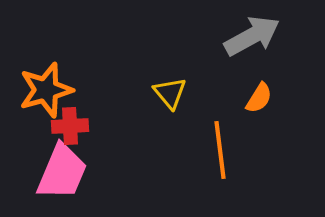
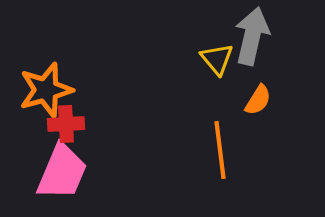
gray arrow: rotated 48 degrees counterclockwise
yellow triangle: moved 47 px right, 34 px up
orange semicircle: moved 1 px left, 2 px down
red cross: moved 4 px left, 2 px up
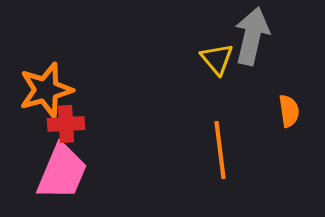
orange semicircle: moved 31 px right, 11 px down; rotated 40 degrees counterclockwise
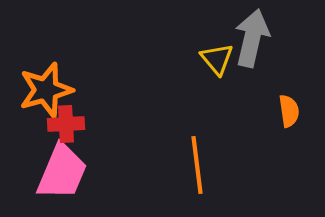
gray arrow: moved 2 px down
orange line: moved 23 px left, 15 px down
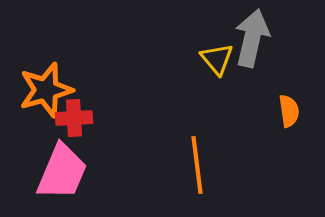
red cross: moved 8 px right, 6 px up
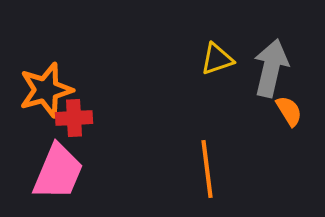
gray arrow: moved 19 px right, 30 px down
yellow triangle: rotated 51 degrees clockwise
orange semicircle: rotated 24 degrees counterclockwise
orange line: moved 10 px right, 4 px down
pink trapezoid: moved 4 px left
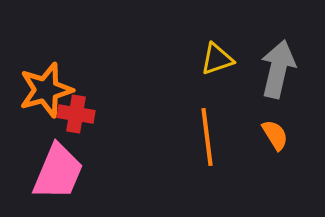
gray arrow: moved 7 px right, 1 px down
orange semicircle: moved 14 px left, 24 px down
red cross: moved 2 px right, 4 px up; rotated 12 degrees clockwise
orange line: moved 32 px up
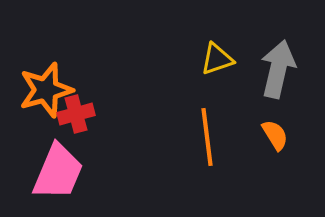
red cross: rotated 24 degrees counterclockwise
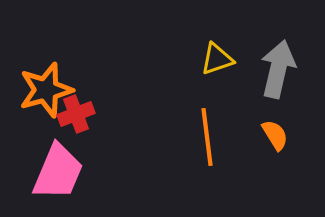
red cross: rotated 6 degrees counterclockwise
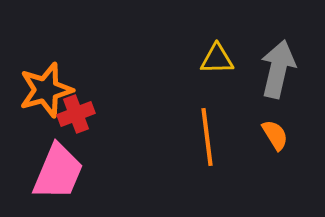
yellow triangle: rotated 18 degrees clockwise
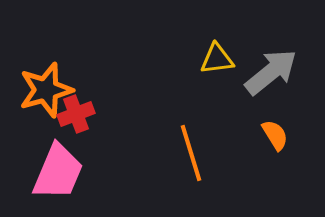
yellow triangle: rotated 6 degrees counterclockwise
gray arrow: moved 7 px left, 3 px down; rotated 38 degrees clockwise
orange line: moved 16 px left, 16 px down; rotated 10 degrees counterclockwise
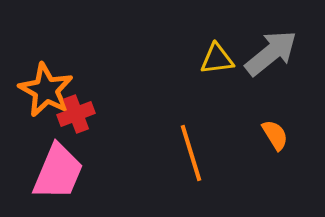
gray arrow: moved 19 px up
orange star: rotated 28 degrees counterclockwise
